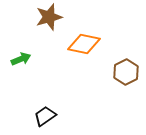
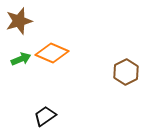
brown star: moved 30 px left, 4 px down
orange diamond: moved 32 px left, 9 px down; rotated 12 degrees clockwise
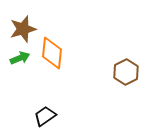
brown star: moved 4 px right, 8 px down
orange diamond: rotated 72 degrees clockwise
green arrow: moved 1 px left, 1 px up
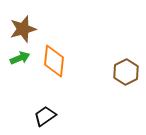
orange diamond: moved 2 px right, 8 px down
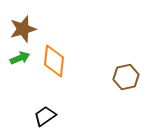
brown hexagon: moved 5 px down; rotated 15 degrees clockwise
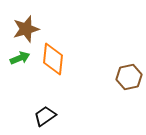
brown star: moved 3 px right
orange diamond: moved 1 px left, 2 px up
brown hexagon: moved 3 px right
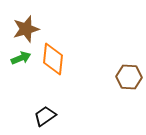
green arrow: moved 1 px right
brown hexagon: rotated 15 degrees clockwise
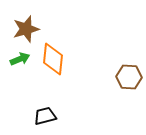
green arrow: moved 1 px left, 1 px down
black trapezoid: rotated 20 degrees clockwise
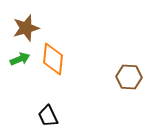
brown star: moved 1 px up
black trapezoid: moved 3 px right; rotated 100 degrees counterclockwise
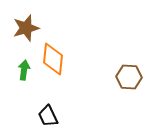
green arrow: moved 4 px right, 11 px down; rotated 60 degrees counterclockwise
